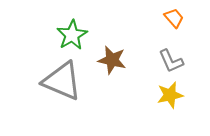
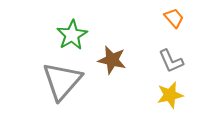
gray triangle: rotated 48 degrees clockwise
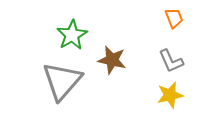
orange trapezoid: rotated 20 degrees clockwise
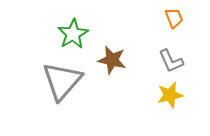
green star: moved 1 px right, 1 px up
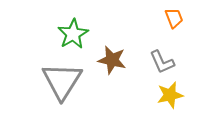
gray L-shape: moved 9 px left, 1 px down
gray triangle: rotated 9 degrees counterclockwise
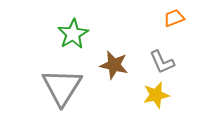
orange trapezoid: rotated 90 degrees counterclockwise
brown star: moved 2 px right, 5 px down
gray triangle: moved 6 px down
yellow star: moved 14 px left
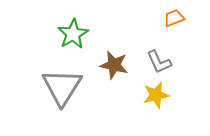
gray L-shape: moved 3 px left
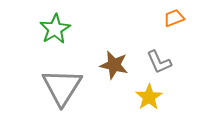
green star: moved 18 px left, 5 px up
yellow star: moved 7 px left, 2 px down; rotated 20 degrees counterclockwise
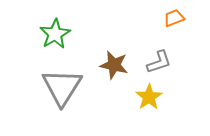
green star: moved 5 px down
gray L-shape: rotated 84 degrees counterclockwise
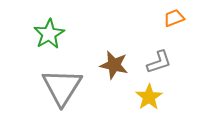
green star: moved 6 px left
